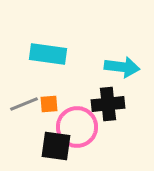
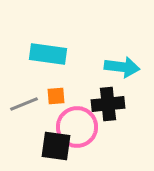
orange square: moved 7 px right, 8 px up
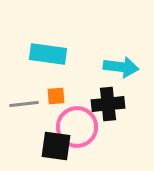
cyan arrow: moved 1 px left
gray line: rotated 16 degrees clockwise
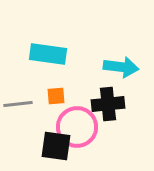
gray line: moved 6 px left
